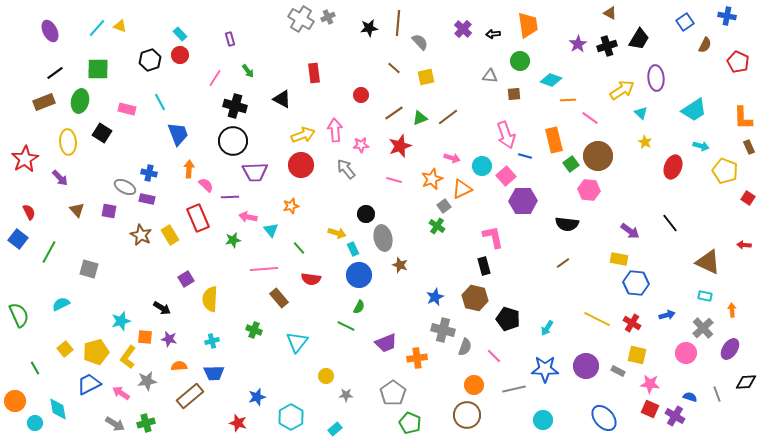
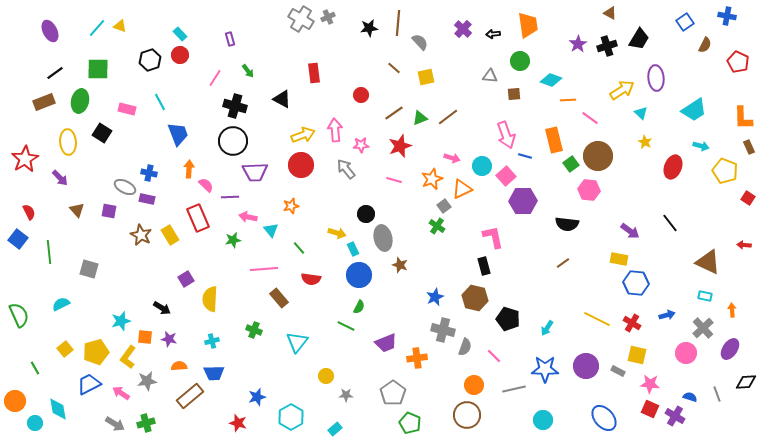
green line at (49, 252): rotated 35 degrees counterclockwise
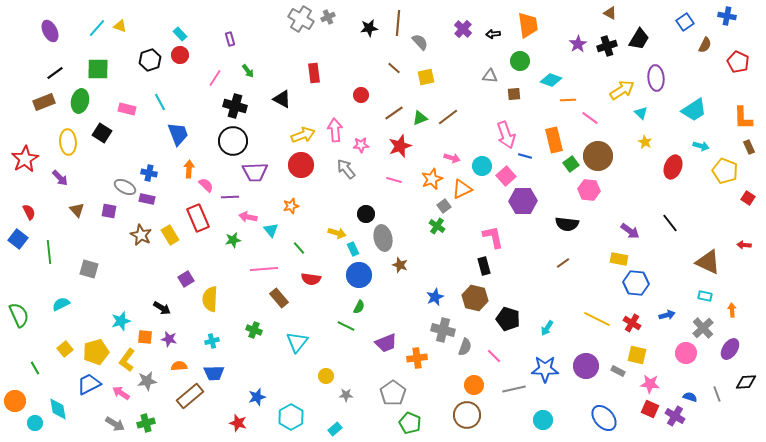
yellow L-shape at (128, 357): moved 1 px left, 3 px down
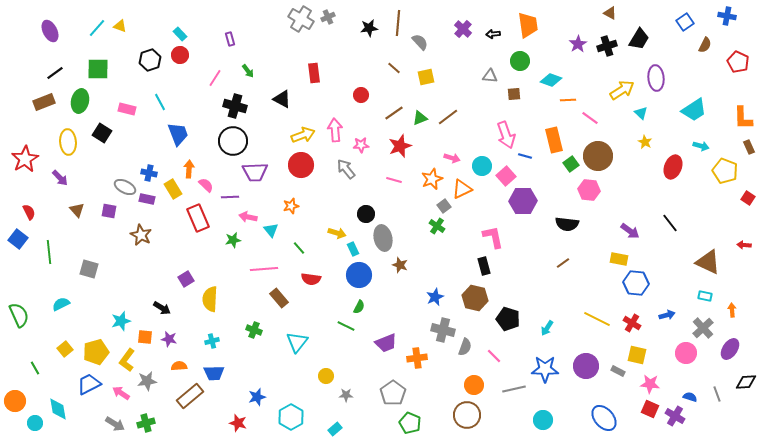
yellow rectangle at (170, 235): moved 3 px right, 46 px up
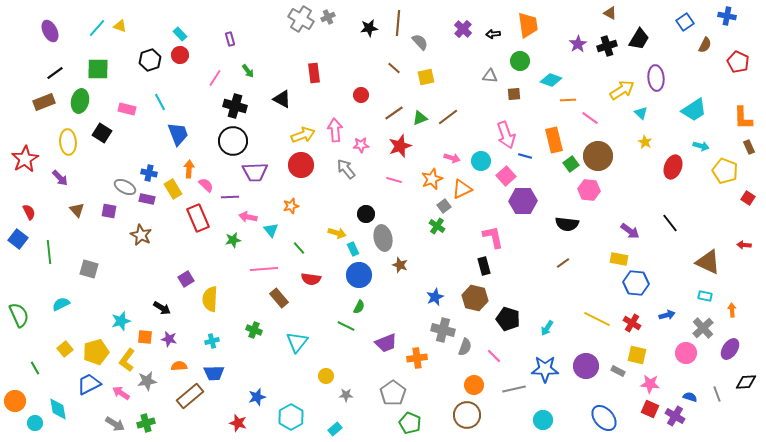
cyan circle at (482, 166): moved 1 px left, 5 px up
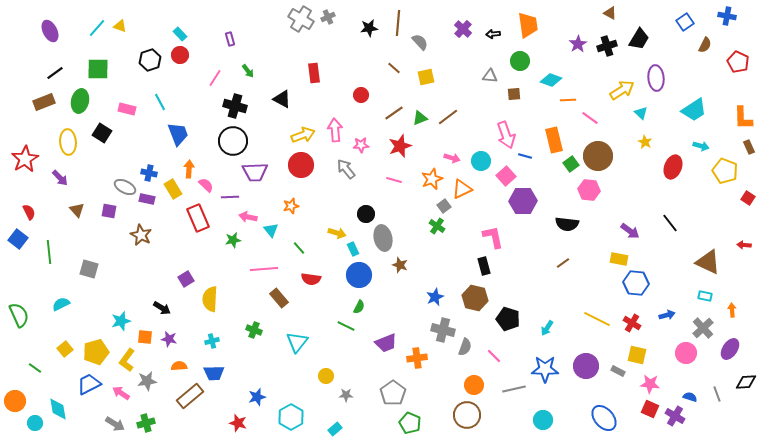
green line at (35, 368): rotated 24 degrees counterclockwise
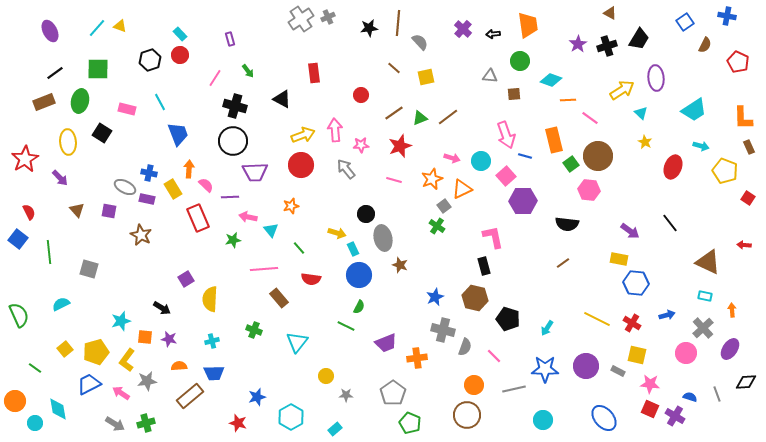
gray cross at (301, 19): rotated 25 degrees clockwise
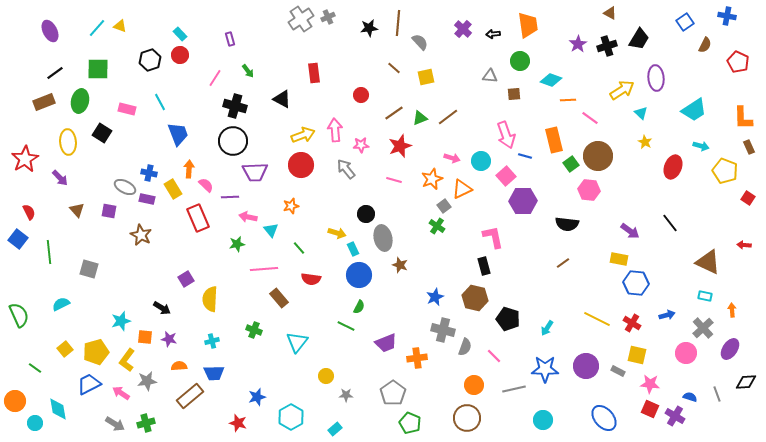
green star at (233, 240): moved 4 px right, 4 px down
brown circle at (467, 415): moved 3 px down
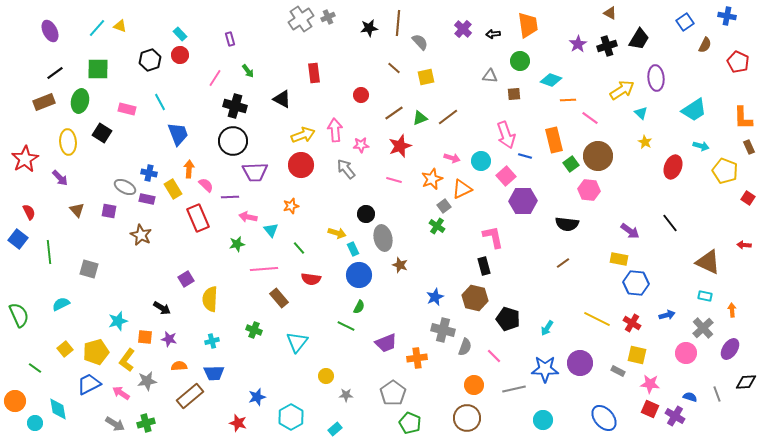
cyan star at (121, 321): moved 3 px left
purple circle at (586, 366): moved 6 px left, 3 px up
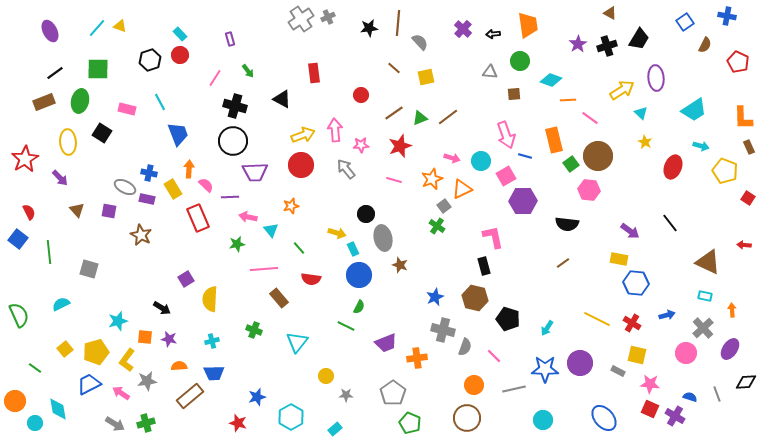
gray triangle at (490, 76): moved 4 px up
pink square at (506, 176): rotated 12 degrees clockwise
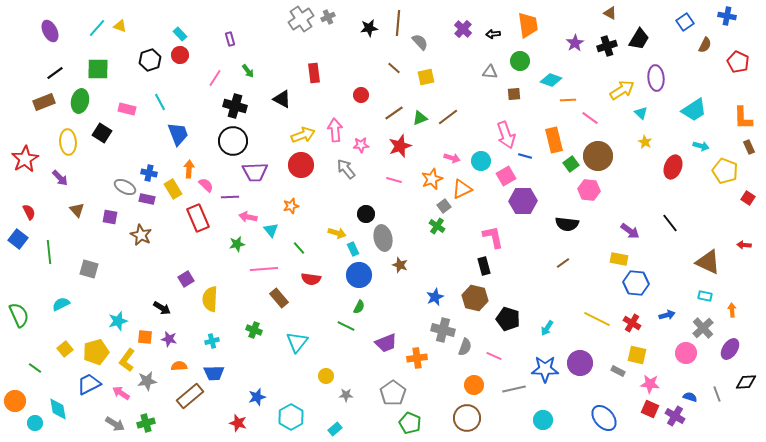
purple star at (578, 44): moved 3 px left, 1 px up
purple square at (109, 211): moved 1 px right, 6 px down
pink line at (494, 356): rotated 21 degrees counterclockwise
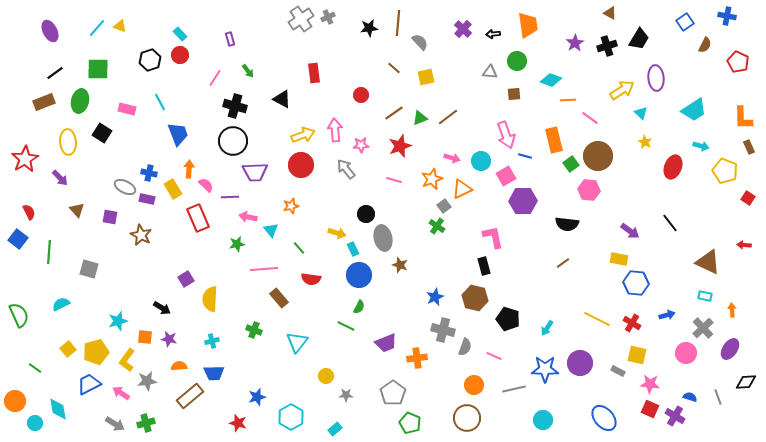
green circle at (520, 61): moved 3 px left
green line at (49, 252): rotated 10 degrees clockwise
yellow square at (65, 349): moved 3 px right
gray line at (717, 394): moved 1 px right, 3 px down
